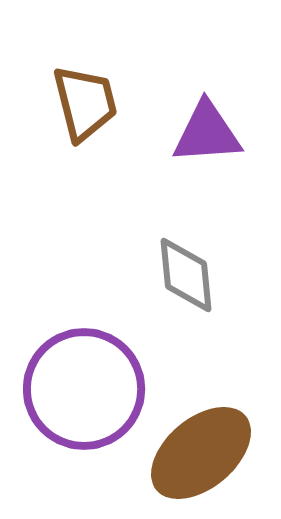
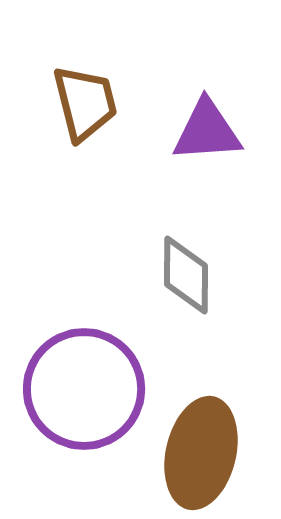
purple triangle: moved 2 px up
gray diamond: rotated 6 degrees clockwise
brown ellipse: rotated 37 degrees counterclockwise
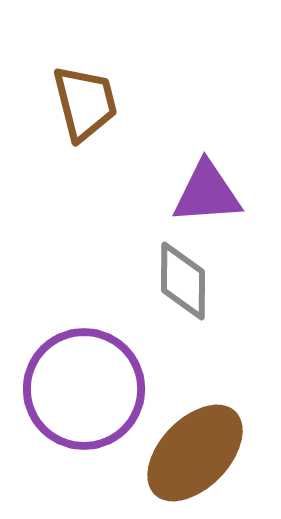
purple triangle: moved 62 px down
gray diamond: moved 3 px left, 6 px down
brown ellipse: moved 6 px left; rotated 31 degrees clockwise
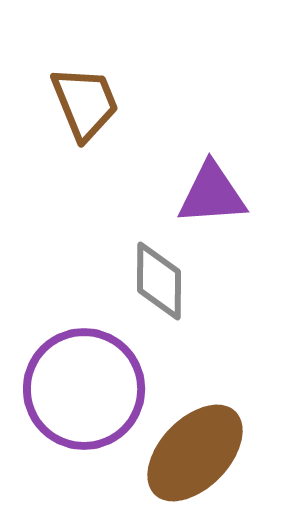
brown trapezoid: rotated 8 degrees counterclockwise
purple triangle: moved 5 px right, 1 px down
gray diamond: moved 24 px left
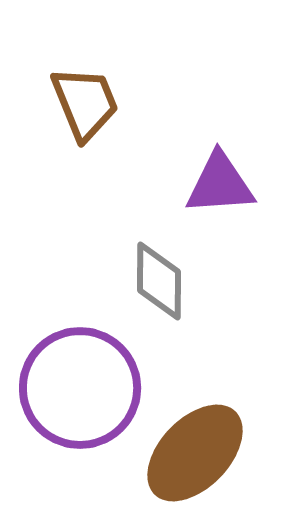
purple triangle: moved 8 px right, 10 px up
purple circle: moved 4 px left, 1 px up
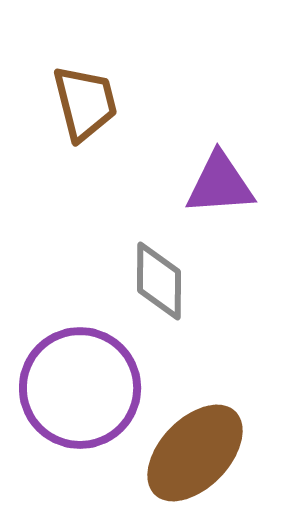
brown trapezoid: rotated 8 degrees clockwise
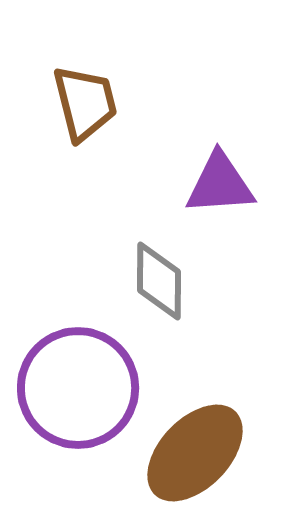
purple circle: moved 2 px left
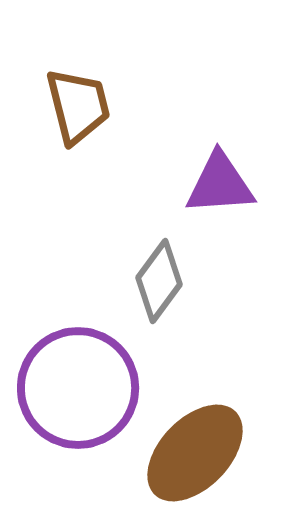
brown trapezoid: moved 7 px left, 3 px down
gray diamond: rotated 36 degrees clockwise
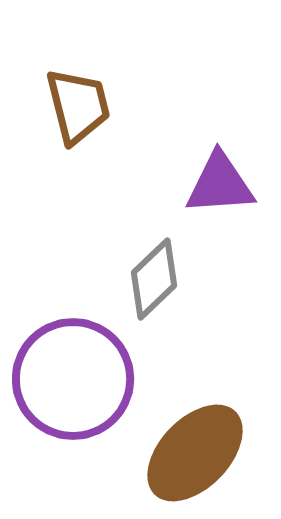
gray diamond: moved 5 px left, 2 px up; rotated 10 degrees clockwise
purple circle: moved 5 px left, 9 px up
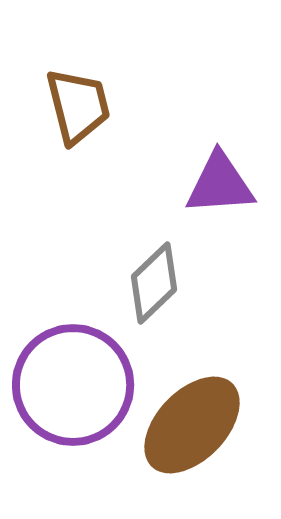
gray diamond: moved 4 px down
purple circle: moved 6 px down
brown ellipse: moved 3 px left, 28 px up
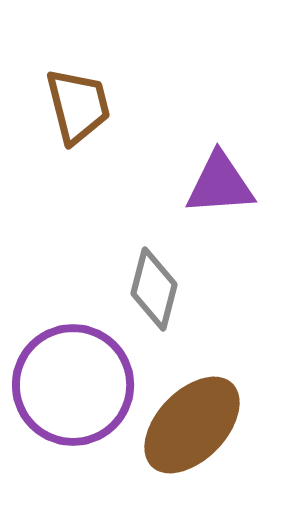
gray diamond: moved 6 px down; rotated 32 degrees counterclockwise
